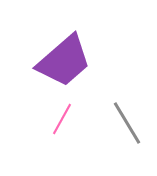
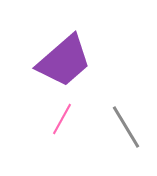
gray line: moved 1 px left, 4 px down
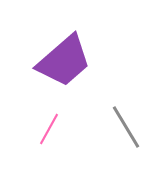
pink line: moved 13 px left, 10 px down
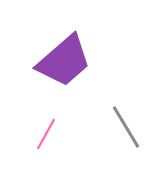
pink line: moved 3 px left, 5 px down
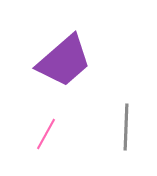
gray line: rotated 33 degrees clockwise
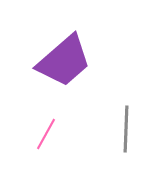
gray line: moved 2 px down
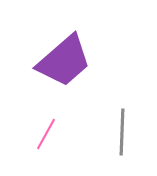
gray line: moved 4 px left, 3 px down
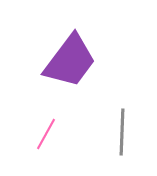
purple trapezoid: moved 6 px right; rotated 12 degrees counterclockwise
